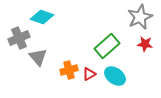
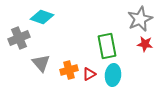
gray star: moved 2 px down
green rectangle: rotated 60 degrees counterclockwise
gray triangle: moved 3 px right, 6 px down
cyan ellipse: moved 2 px left, 1 px up; rotated 60 degrees clockwise
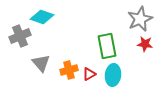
gray cross: moved 1 px right, 2 px up
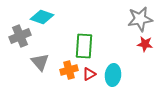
gray star: rotated 15 degrees clockwise
green rectangle: moved 23 px left; rotated 15 degrees clockwise
gray triangle: moved 1 px left, 1 px up
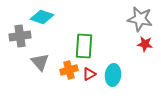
gray star: rotated 20 degrees clockwise
gray cross: rotated 15 degrees clockwise
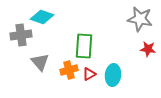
gray cross: moved 1 px right, 1 px up
red star: moved 3 px right, 5 px down
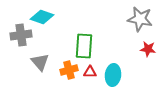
red triangle: moved 1 px right, 2 px up; rotated 32 degrees clockwise
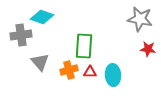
cyan ellipse: rotated 10 degrees counterclockwise
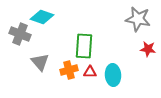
gray star: moved 2 px left
gray cross: moved 1 px left, 1 px up; rotated 30 degrees clockwise
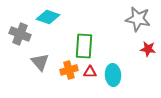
cyan diamond: moved 6 px right
